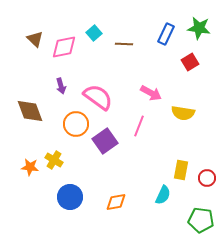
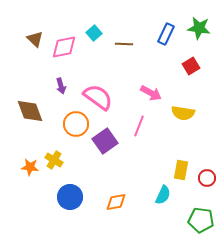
red square: moved 1 px right, 4 px down
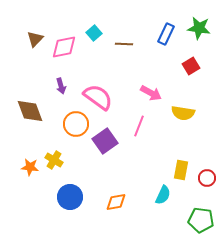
brown triangle: rotated 30 degrees clockwise
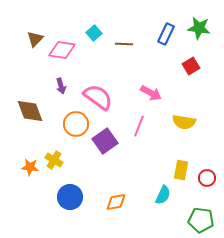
pink diamond: moved 2 px left, 3 px down; rotated 20 degrees clockwise
yellow semicircle: moved 1 px right, 9 px down
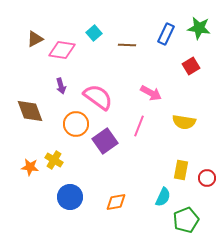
brown triangle: rotated 18 degrees clockwise
brown line: moved 3 px right, 1 px down
cyan semicircle: moved 2 px down
green pentagon: moved 15 px left; rotated 30 degrees counterclockwise
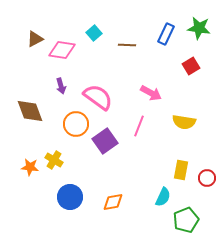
orange diamond: moved 3 px left
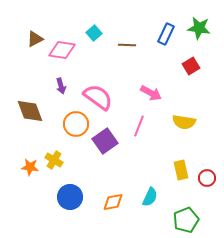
yellow rectangle: rotated 24 degrees counterclockwise
cyan semicircle: moved 13 px left
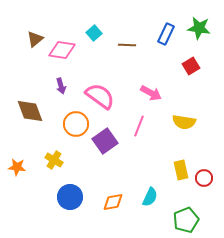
brown triangle: rotated 12 degrees counterclockwise
pink semicircle: moved 2 px right, 1 px up
orange star: moved 13 px left
red circle: moved 3 px left
